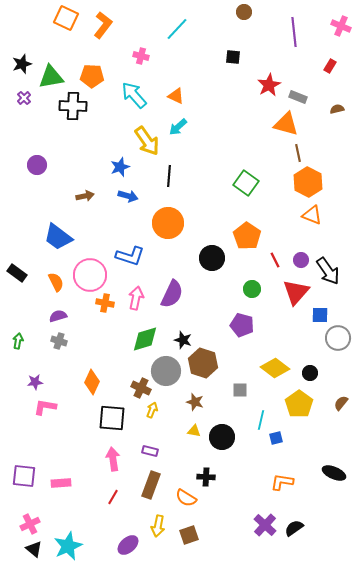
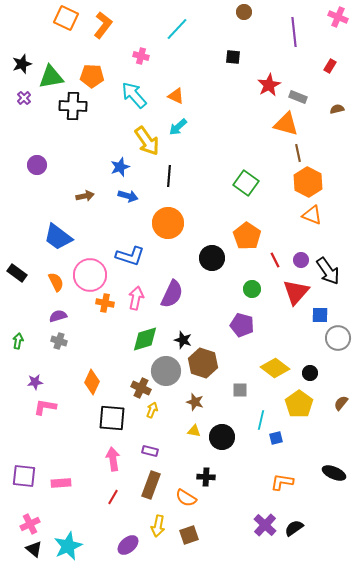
pink cross at (341, 26): moved 3 px left, 9 px up
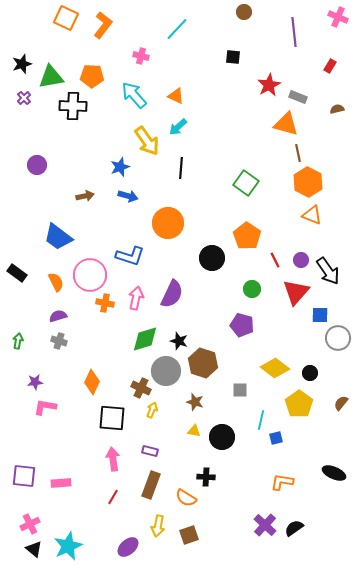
black line at (169, 176): moved 12 px right, 8 px up
black star at (183, 340): moved 4 px left, 1 px down
purple ellipse at (128, 545): moved 2 px down
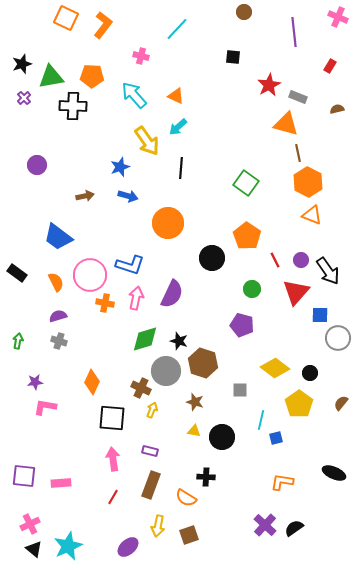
blue L-shape at (130, 256): moved 9 px down
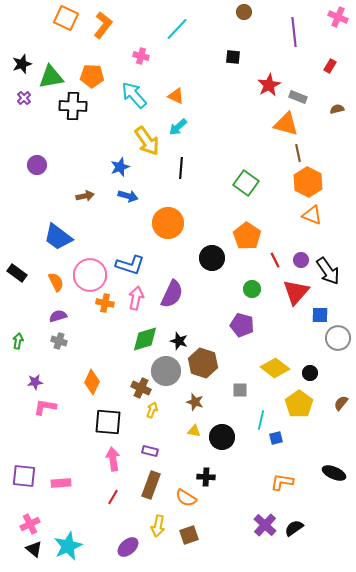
black square at (112, 418): moved 4 px left, 4 px down
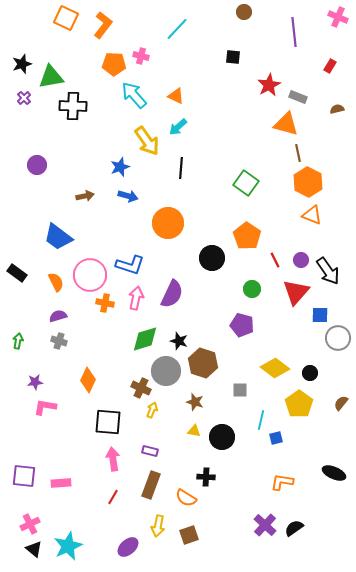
orange pentagon at (92, 76): moved 22 px right, 12 px up
orange diamond at (92, 382): moved 4 px left, 2 px up
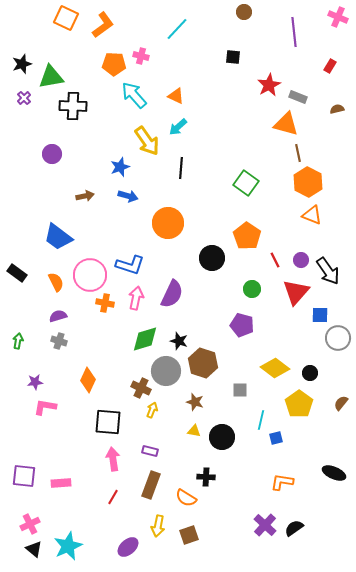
orange L-shape at (103, 25): rotated 16 degrees clockwise
purple circle at (37, 165): moved 15 px right, 11 px up
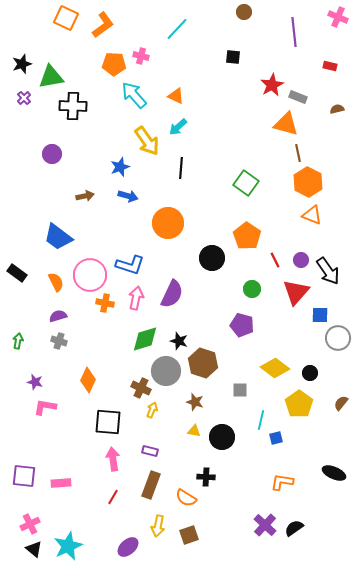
red rectangle at (330, 66): rotated 72 degrees clockwise
red star at (269, 85): moved 3 px right
purple star at (35, 382): rotated 21 degrees clockwise
